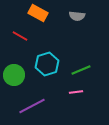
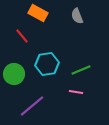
gray semicircle: rotated 63 degrees clockwise
red line: moved 2 px right; rotated 21 degrees clockwise
cyan hexagon: rotated 10 degrees clockwise
green circle: moved 1 px up
pink line: rotated 16 degrees clockwise
purple line: rotated 12 degrees counterclockwise
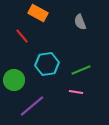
gray semicircle: moved 3 px right, 6 px down
green circle: moved 6 px down
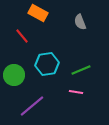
green circle: moved 5 px up
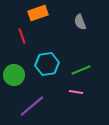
orange rectangle: rotated 48 degrees counterclockwise
red line: rotated 21 degrees clockwise
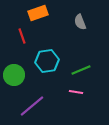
cyan hexagon: moved 3 px up
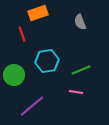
red line: moved 2 px up
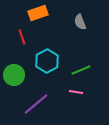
red line: moved 3 px down
cyan hexagon: rotated 20 degrees counterclockwise
purple line: moved 4 px right, 2 px up
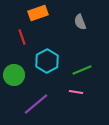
green line: moved 1 px right
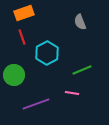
orange rectangle: moved 14 px left
cyan hexagon: moved 8 px up
pink line: moved 4 px left, 1 px down
purple line: rotated 20 degrees clockwise
